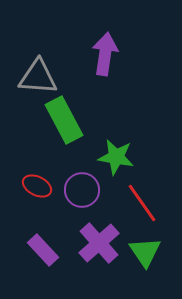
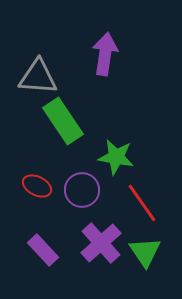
green rectangle: moved 1 px left, 1 px down; rotated 6 degrees counterclockwise
purple cross: moved 2 px right
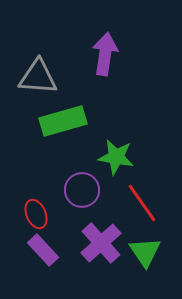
green rectangle: rotated 72 degrees counterclockwise
red ellipse: moved 1 px left, 28 px down; rotated 40 degrees clockwise
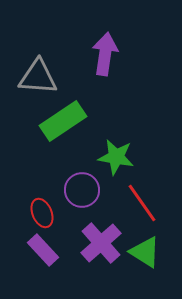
green rectangle: rotated 18 degrees counterclockwise
red ellipse: moved 6 px right, 1 px up
green triangle: rotated 24 degrees counterclockwise
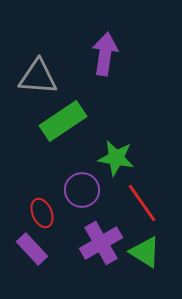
green star: moved 1 px down
purple cross: rotated 12 degrees clockwise
purple rectangle: moved 11 px left, 1 px up
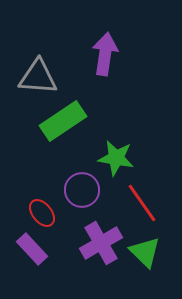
red ellipse: rotated 16 degrees counterclockwise
green triangle: rotated 12 degrees clockwise
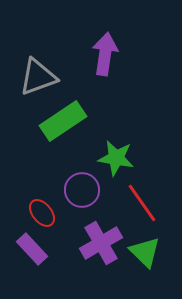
gray triangle: rotated 24 degrees counterclockwise
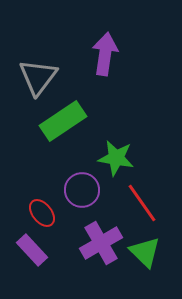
gray triangle: rotated 33 degrees counterclockwise
purple rectangle: moved 1 px down
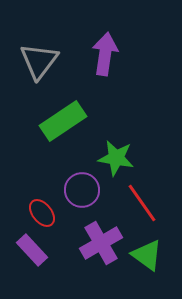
gray triangle: moved 1 px right, 16 px up
green triangle: moved 2 px right, 3 px down; rotated 8 degrees counterclockwise
